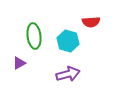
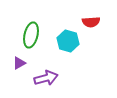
green ellipse: moved 3 px left, 1 px up; rotated 20 degrees clockwise
purple arrow: moved 22 px left, 4 px down
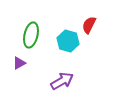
red semicircle: moved 2 px left, 3 px down; rotated 120 degrees clockwise
purple arrow: moved 16 px right, 3 px down; rotated 15 degrees counterclockwise
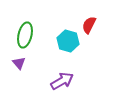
green ellipse: moved 6 px left
purple triangle: rotated 40 degrees counterclockwise
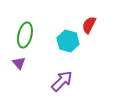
purple arrow: rotated 15 degrees counterclockwise
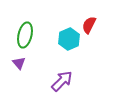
cyan hexagon: moved 1 px right, 2 px up; rotated 20 degrees clockwise
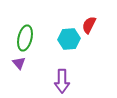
green ellipse: moved 3 px down
cyan hexagon: rotated 20 degrees clockwise
purple arrow: rotated 135 degrees clockwise
